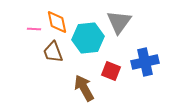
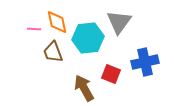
red square: moved 3 px down
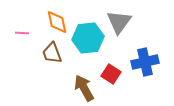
pink line: moved 12 px left, 4 px down
brown trapezoid: moved 1 px left, 1 px down
red square: rotated 12 degrees clockwise
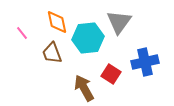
pink line: rotated 48 degrees clockwise
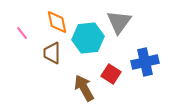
brown trapezoid: rotated 20 degrees clockwise
